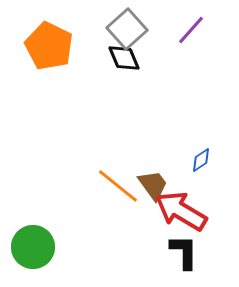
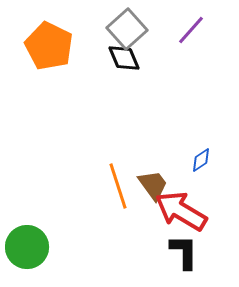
orange line: rotated 33 degrees clockwise
green circle: moved 6 px left
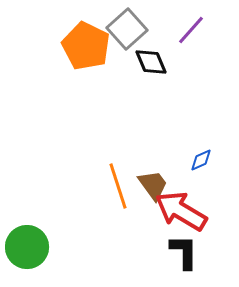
orange pentagon: moved 37 px right
black diamond: moved 27 px right, 4 px down
blue diamond: rotated 10 degrees clockwise
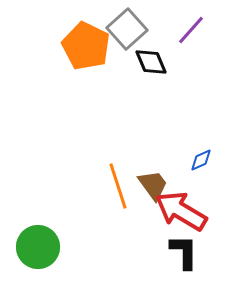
green circle: moved 11 px right
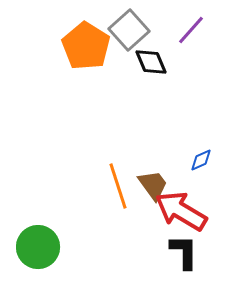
gray square: moved 2 px right, 1 px down
orange pentagon: rotated 6 degrees clockwise
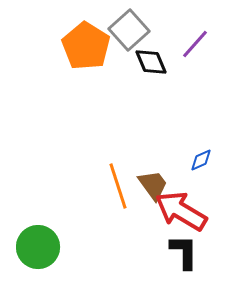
purple line: moved 4 px right, 14 px down
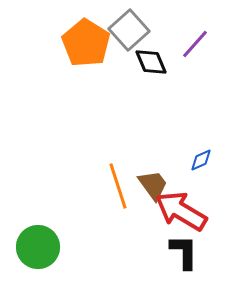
orange pentagon: moved 3 px up
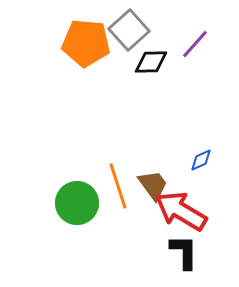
orange pentagon: rotated 27 degrees counterclockwise
black diamond: rotated 68 degrees counterclockwise
green circle: moved 39 px right, 44 px up
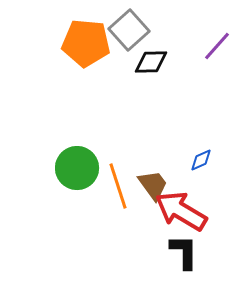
purple line: moved 22 px right, 2 px down
green circle: moved 35 px up
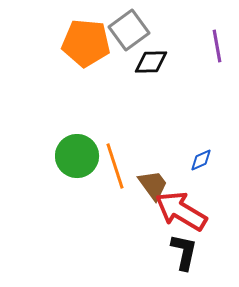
gray square: rotated 6 degrees clockwise
purple line: rotated 52 degrees counterclockwise
green circle: moved 12 px up
orange line: moved 3 px left, 20 px up
black L-shape: rotated 12 degrees clockwise
